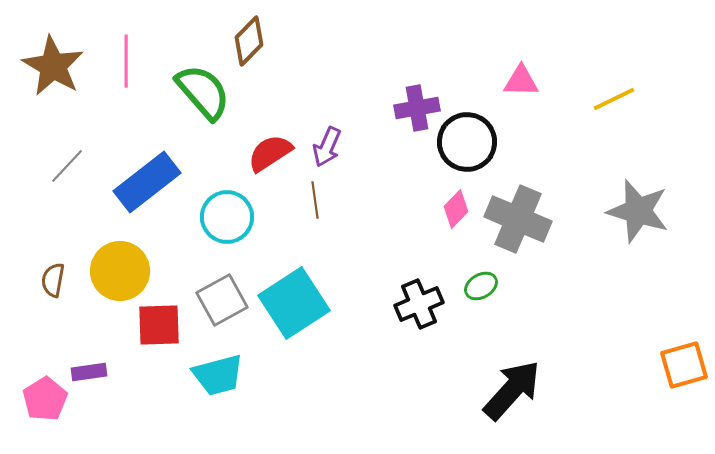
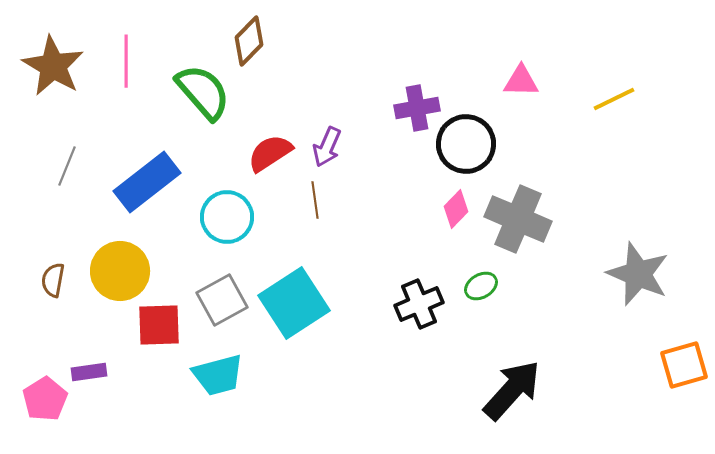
black circle: moved 1 px left, 2 px down
gray line: rotated 21 degrees counterclockwise
gray star: moved 63 px down; rotated 6 degrees clockwise
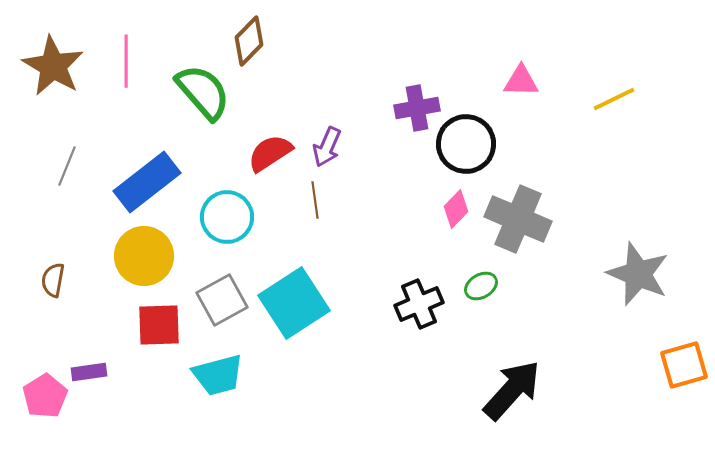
yellow circle: moved 24 px right, 15 px up
pink pentagon: moved 3 px up
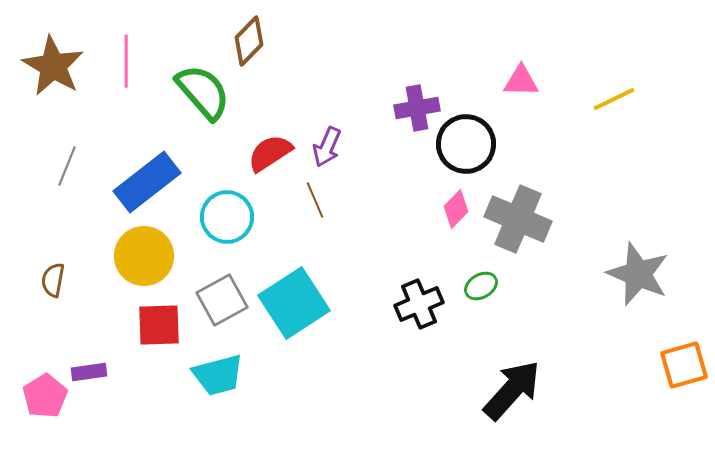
brown line: rotated 15 degrees counterclockwise
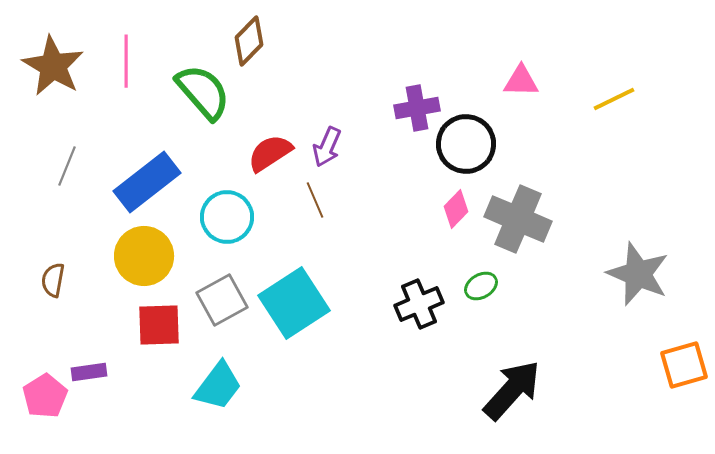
cyan trapezoid: moved 11 px down; rotated 38 degrees counterclockwise
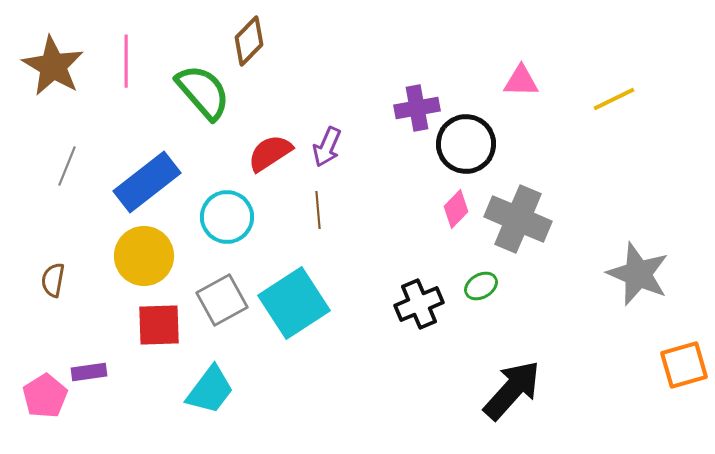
brown line: moved 3 px right, 10 px down; rotated 18 degrees clockwise
cyan trapezoid: moved 8 px left, 4 px down
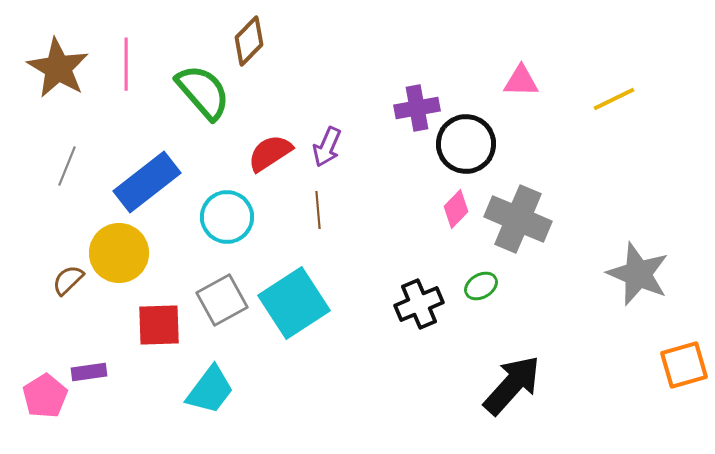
pink line: moved 3 px down
brown star: moved 5 px right, 2 px down
yellow circle: moved 25 px left, 3 px up
brown semicircle: moved 15 px right; rotated 36 degrees clockwise
black arrow: moved 5 px up
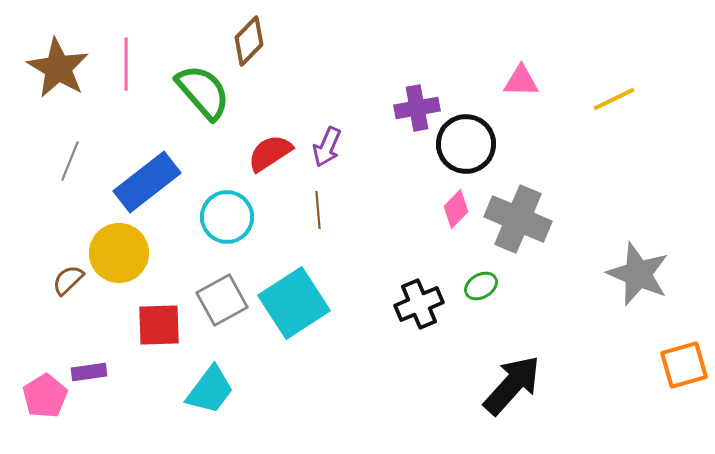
gray line: moved 3 px right, 5 px up
